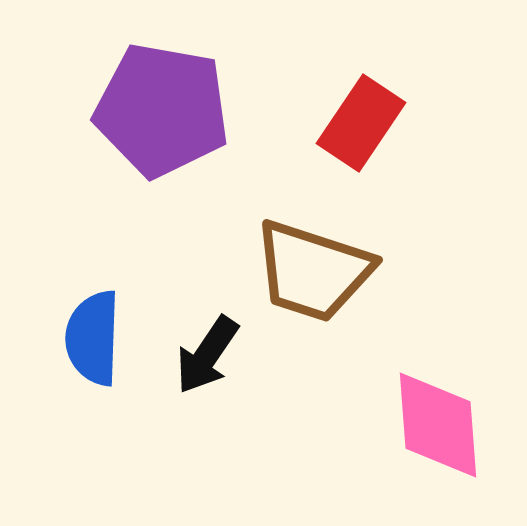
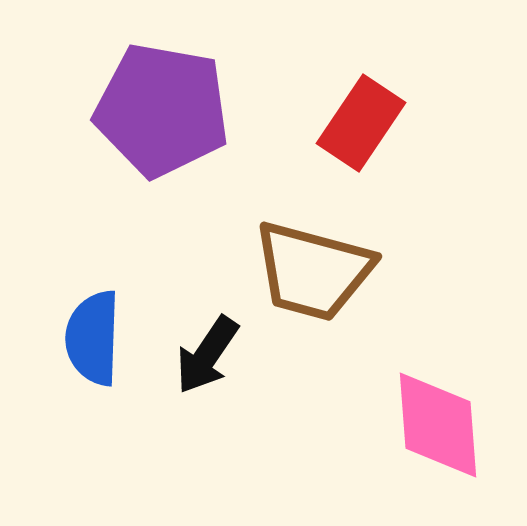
brown trapezoid: rotated 3 degrees counterclockwise
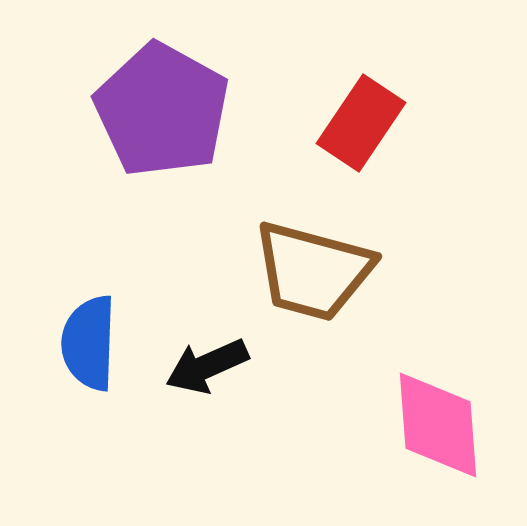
purple pentagon: rotated 19 degrees clockwise
blue semicircle: moved 4 px left, 5 px down
black arrow: moved 11 px down; rotated 32 degrees clockwise
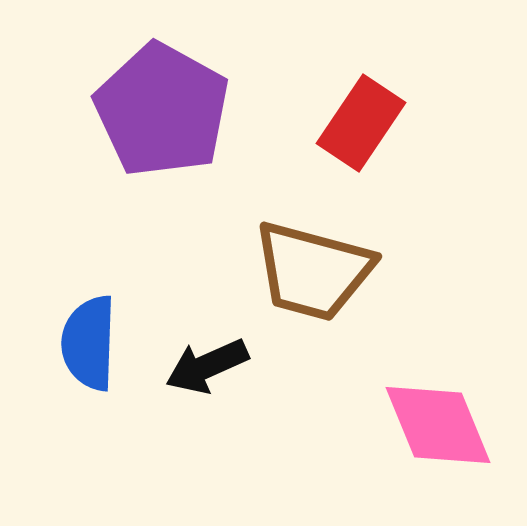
pink diamond: rotated 18 degrees counterclockwise
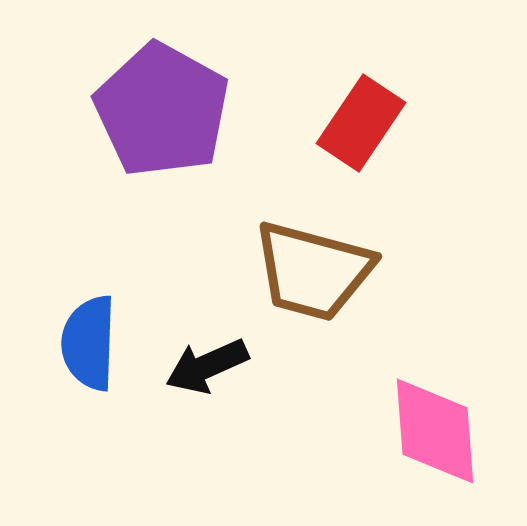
pink diamond: moved 3 px left, 6 px down; rotated 18 degrees clockwise
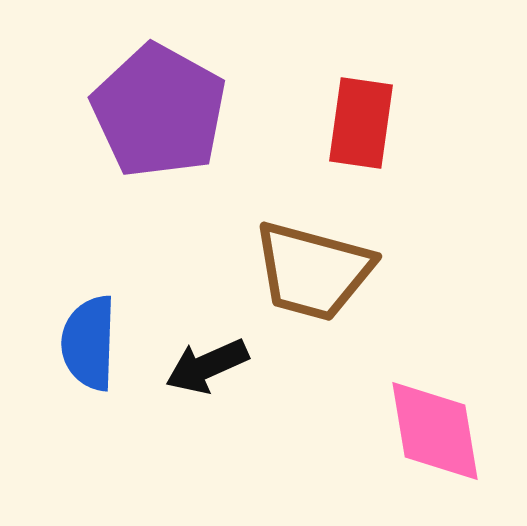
purple pentagon: moved 3 px left, 1 px down
red rectangle: rotated 26 degrees counterclockwise
pink diamond: rotated 5 degrees counterclockwise
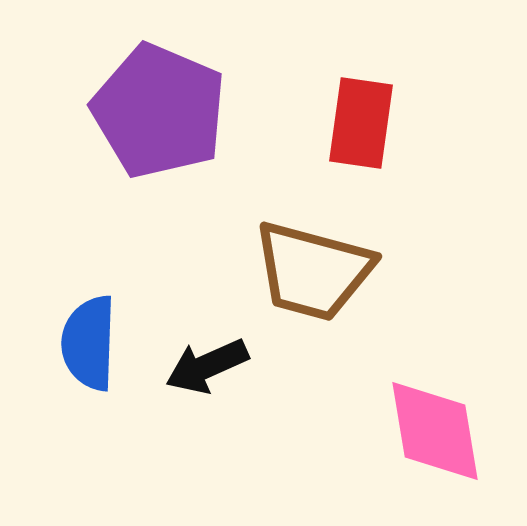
purple pentagon: rotated 6 degrees counterclockwise
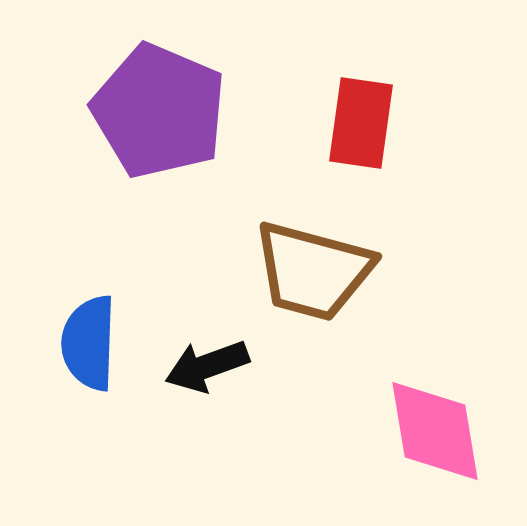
black arrow: rotated 4 degrees clockwise
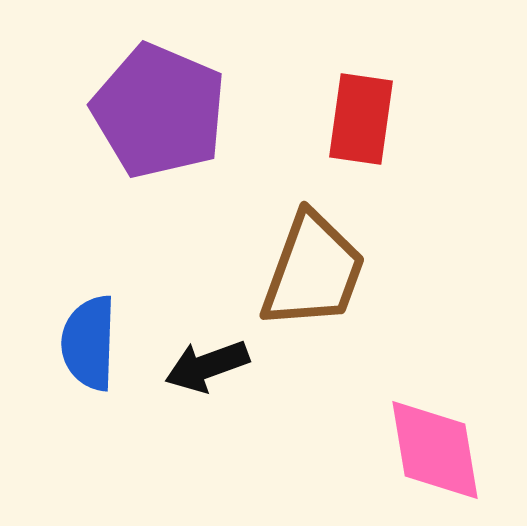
red rectangle: moved 4 px up
brown trapezoid: rotated 85 degrees counterclockwise
pink diamond: moved 19 px down
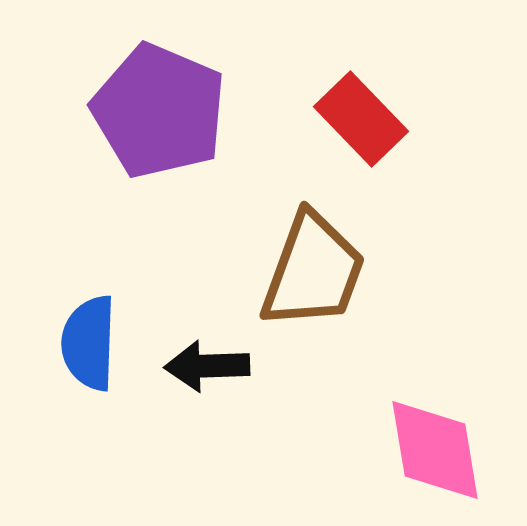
red rectangle: rotated 52 degrees counterclockwise
black arrow: rotated 18 degrees clockwise
